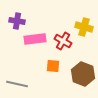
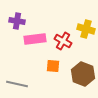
yellow cross: moved 2 px right, 2 px down
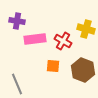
brown hexagon: moved 4 px up
gray line: rotated 55 degrees clockwise
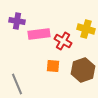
pink rectangle: moved 4 px right, 5 px up
brown hexagon: rotated 20 degrees clockwise
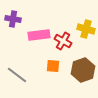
purple cross: moved 4 px left, 2 px up
pink rectangle: moved 1 px down
gray line: moved 9 px up; rotated 30 degrees counterclockwise
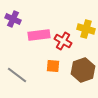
purple cross: rotated 14 degrees clockwise
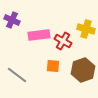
purple cross: moved 1 px left, 1 px down
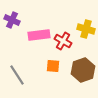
gray line: rotated 20 degrees clockwise
